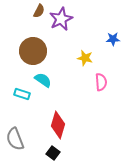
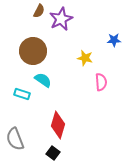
blue star: moved 1 px right, 1 px down
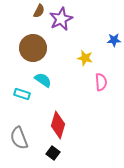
brown circle: moved 3 px up
gray semicircle: moved 4 px right, 1 px up
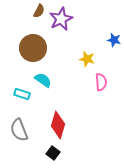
blue star: rotated 16 degrees clockwise
yellow star: moved 2 px right, 1 px down
gray semicircle: moved 8 px up
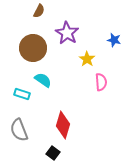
purple star: moved 6 px right, 14 px down; rotated 15 degrees counterclockwise
yellow star: rotated 21 degrees clockwise
red diamond: moved 5 px right
